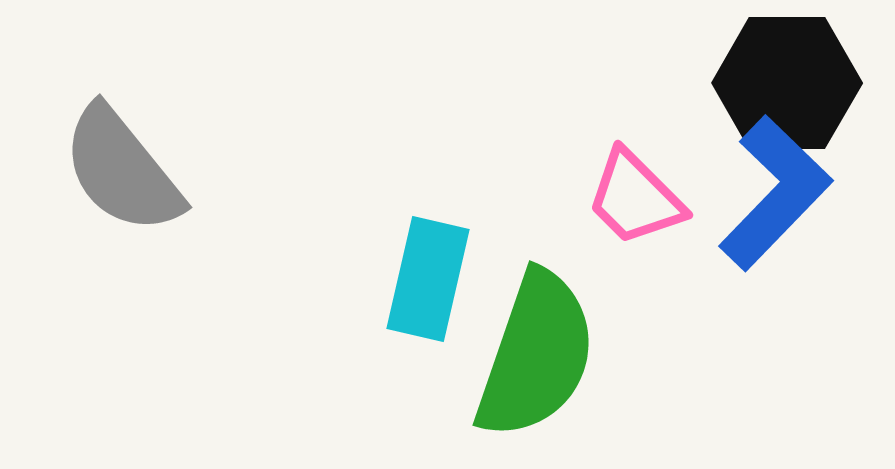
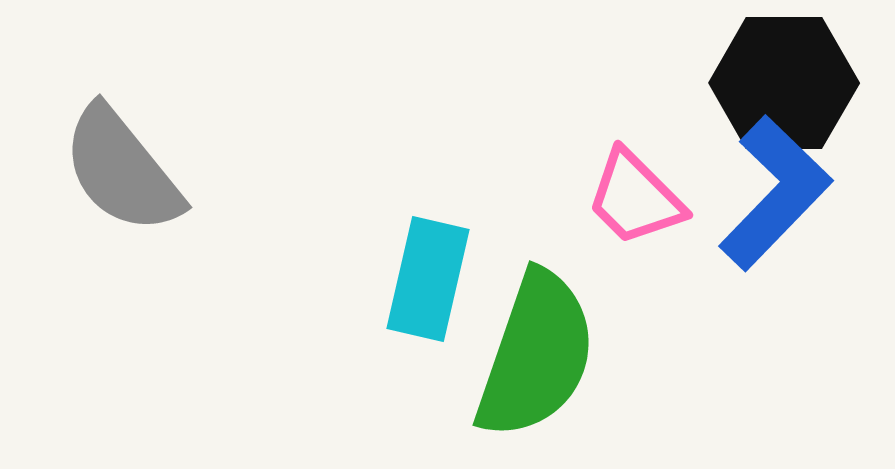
black hexagon: moved 3 px left
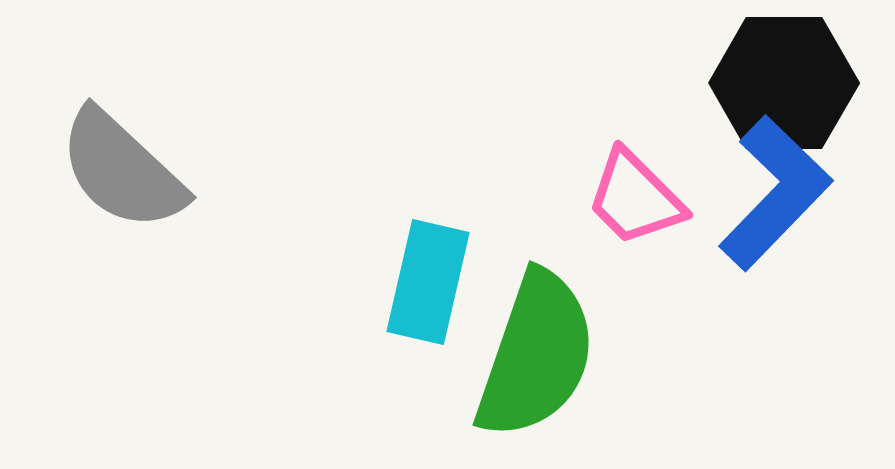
gray semicircle: rotated 8 degrees counterclockwise
cyan rectangle: moved 3 px down
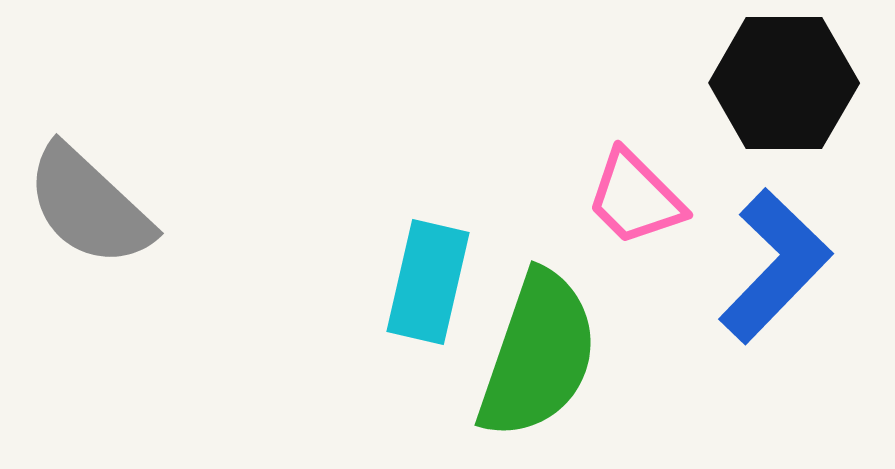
gray semicircle: moved 33 px left, 36 px down
blue L-shape: moved 73 px down
green semicircle: moved 2 px right
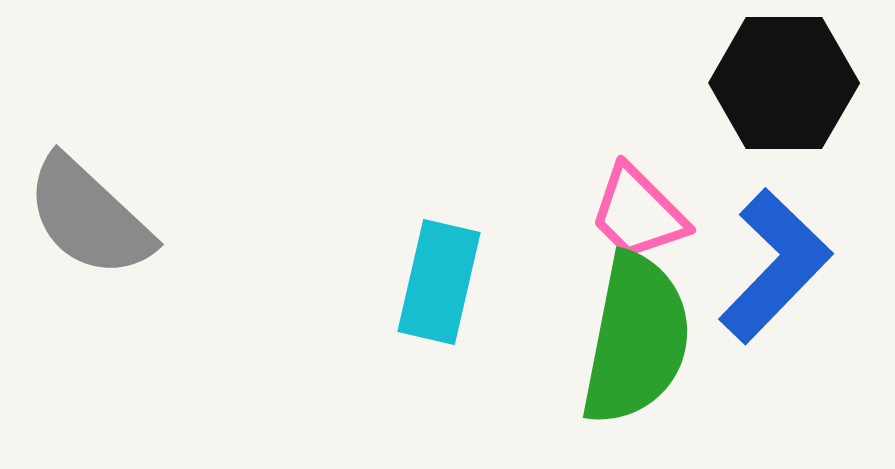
pink trapezoid: moved 3 px right, 15 px down
gray semicircle: moved 11 px down
cyan rectangle: moved 11 px right
green semicircle: moved 98 px right, 16 px up; rotated 8 degrees counterclockwise
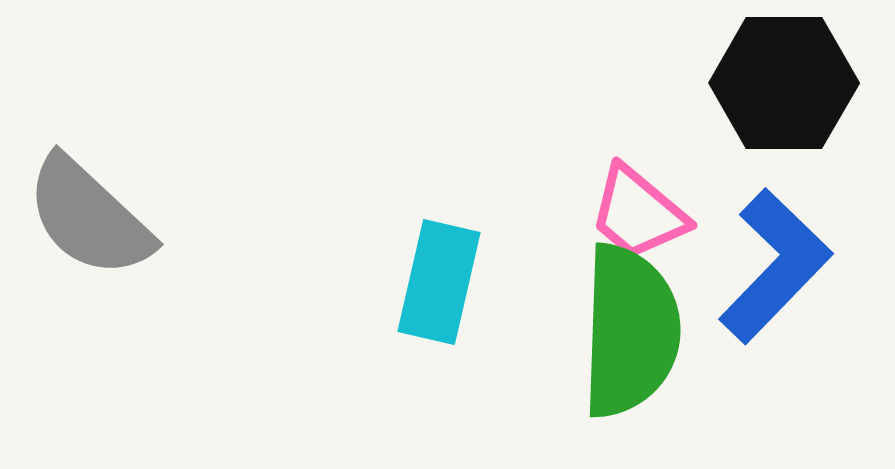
pink trapezoid: rotated 5 degrees counterclockwise
green semicircle: moved 6 px left, 8 px up; rotated 9 degrees counterclockwise
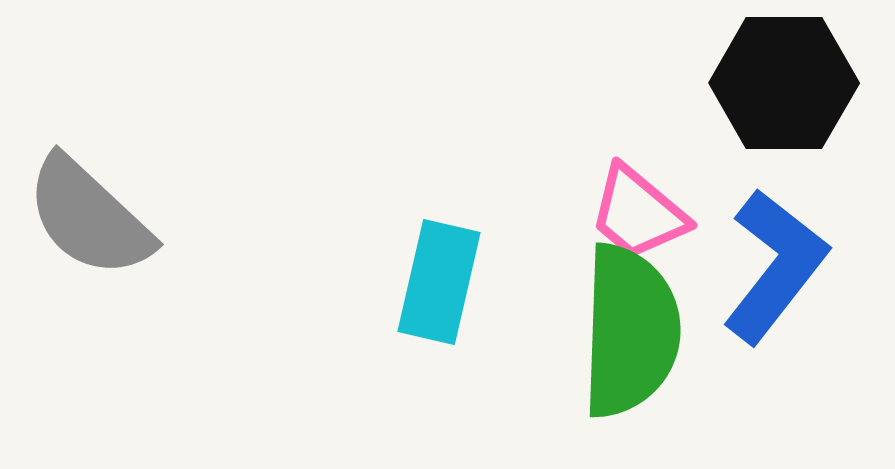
blue L-shape: rotated 6 degrees counterclockwise
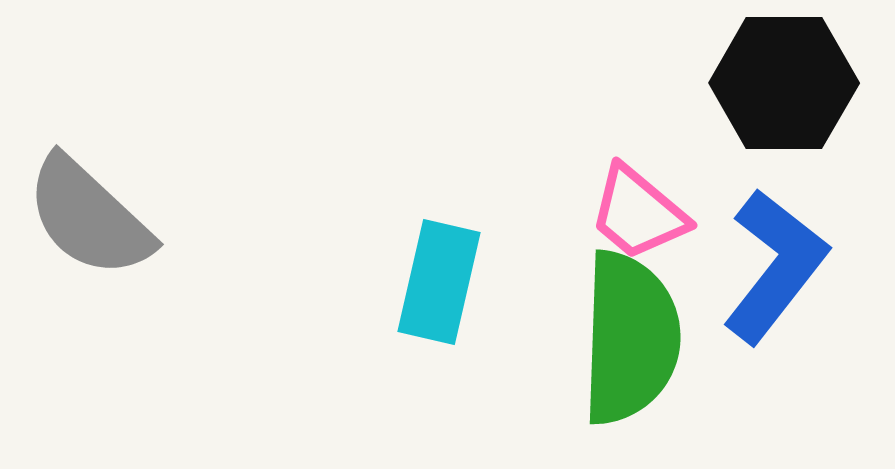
green semicircle: moved 7 px down
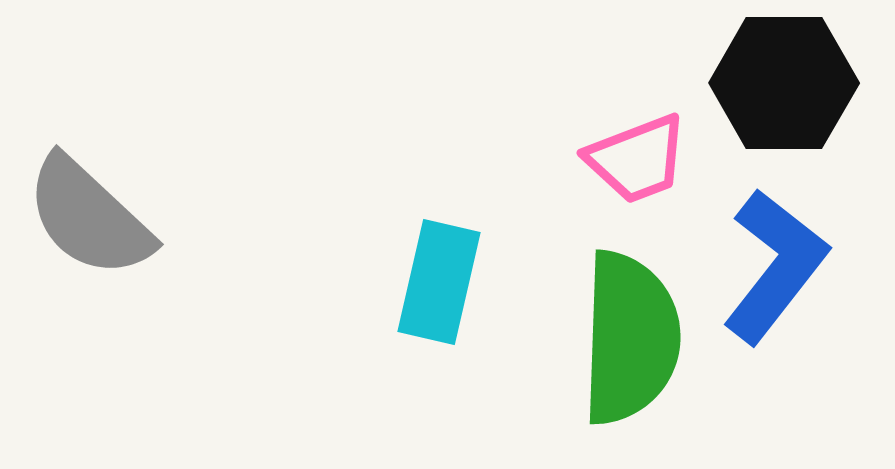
pink trapezoid: moved 1 px left, 54 px up; rotated 61 degrees counterclockwise
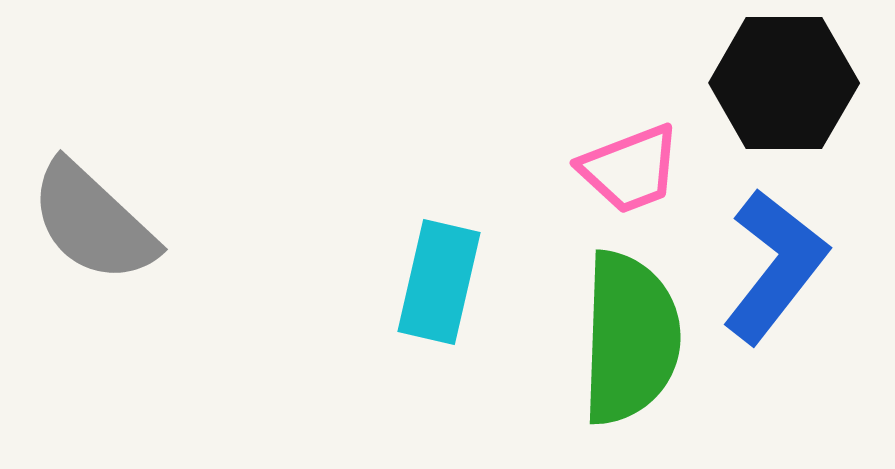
pink trapezoid: moved 7 px left, 10 px down
gray semicircle: moved 4 px right, 5 px down
